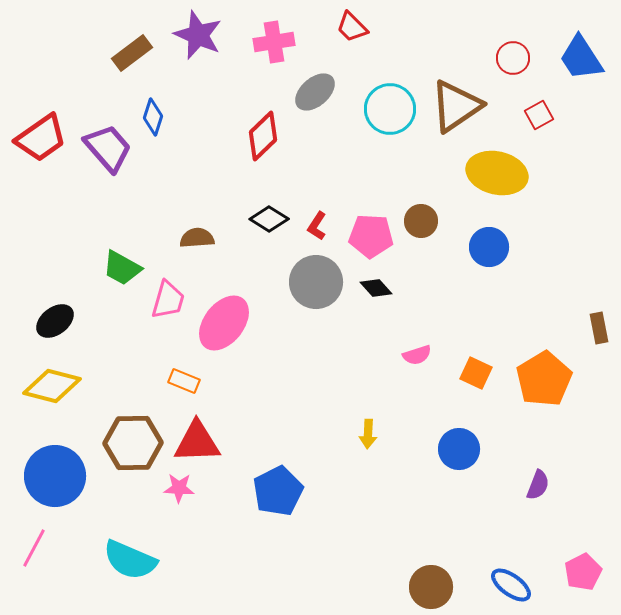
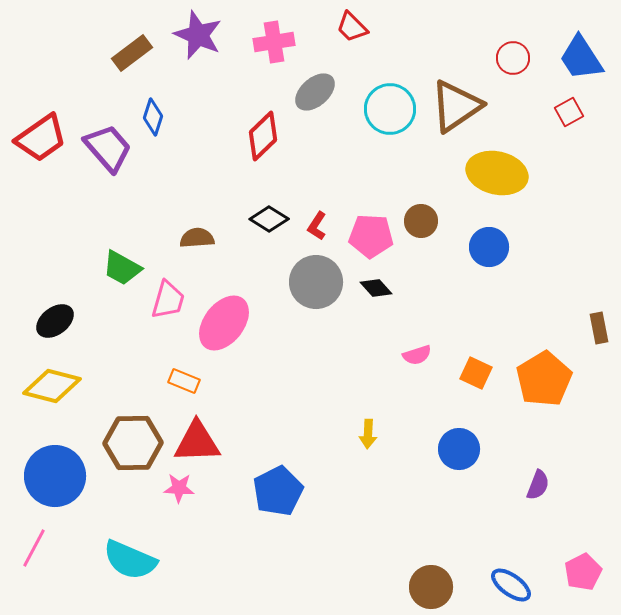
red square at (539, 115): moved 30 px right, 3 px up
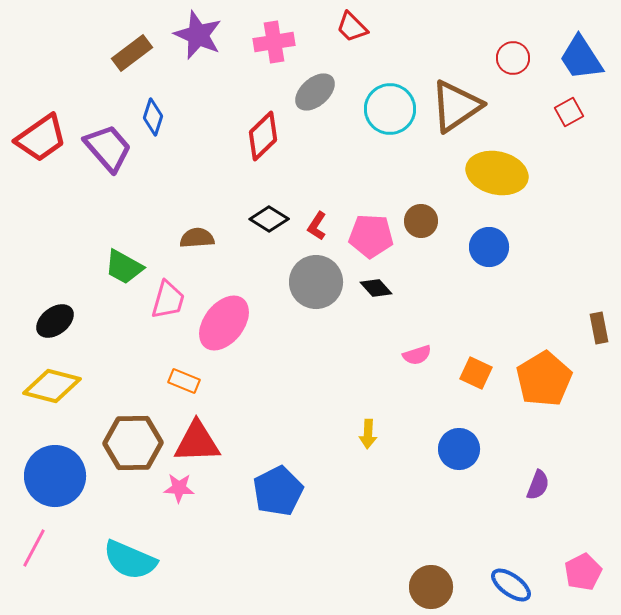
green trapezoid at (122, 268): moved 2 px right, 1 px up
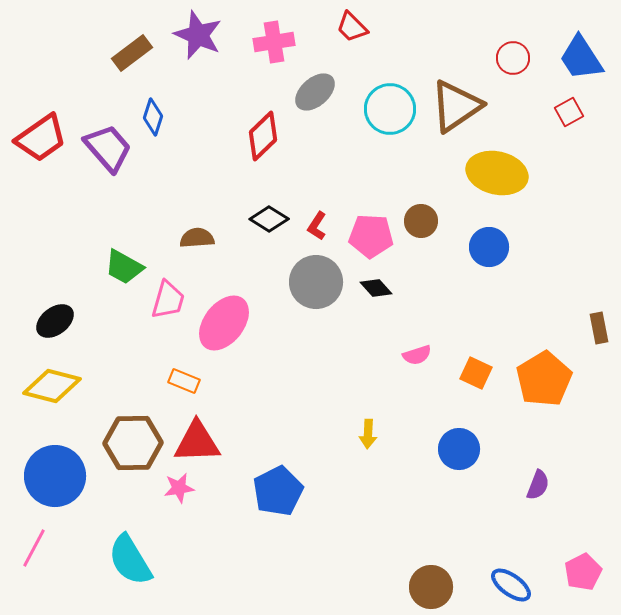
pink star at (179, 488): rotated 12 degrees counterclockwise
cyan semicircle at (130, 560): rotated 36 degrees clockwise
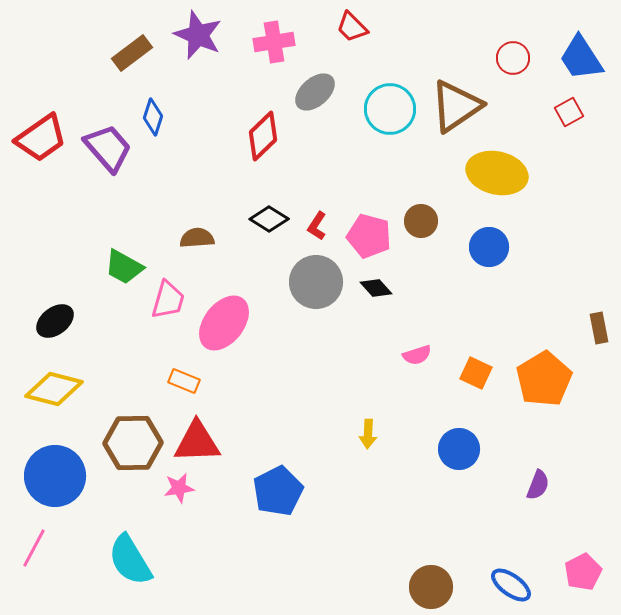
pink pentagon at (371, 236): moved 2 px left; rotated 12 degrees clockwise
yellow diamond at (52, 386): moved 2 px right, 3 px down
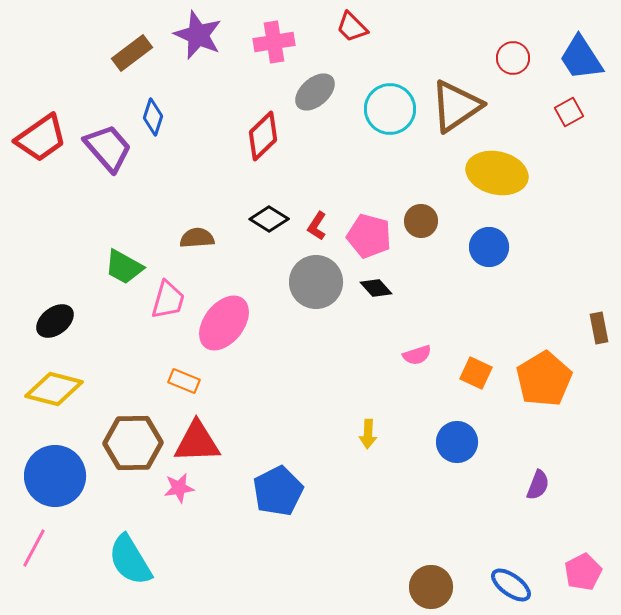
blue circle at (459, 449): moved 2 px left, 7 px up
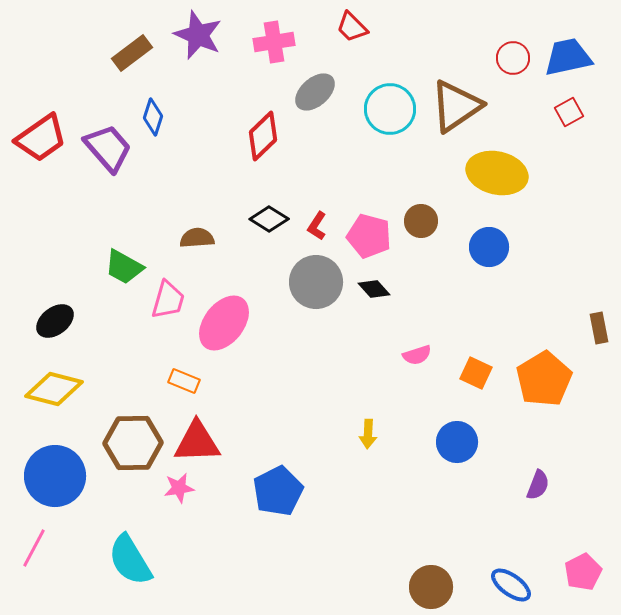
blue trapezoid at (581, 58): moved 13 px left, 1 px up; rotated 111 degrees clockwise
black diamond at (376, 288): moved 2 px left, 1 px down
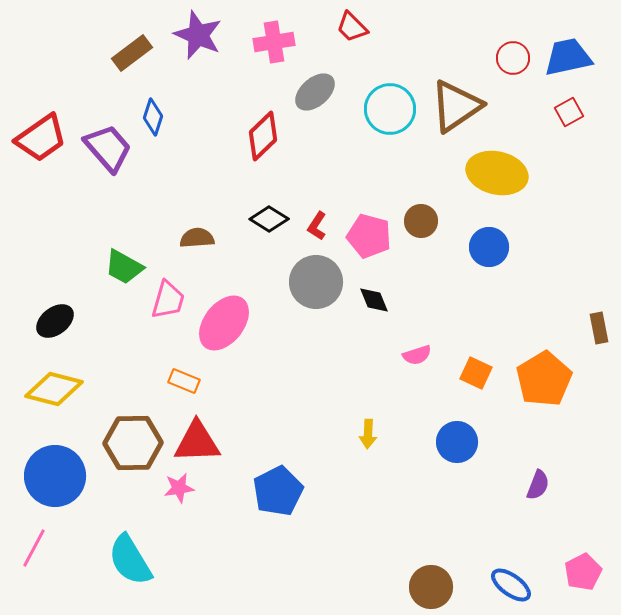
black diamond at (374, 289): moved 11 px down; rotated 20 degrees clockwise
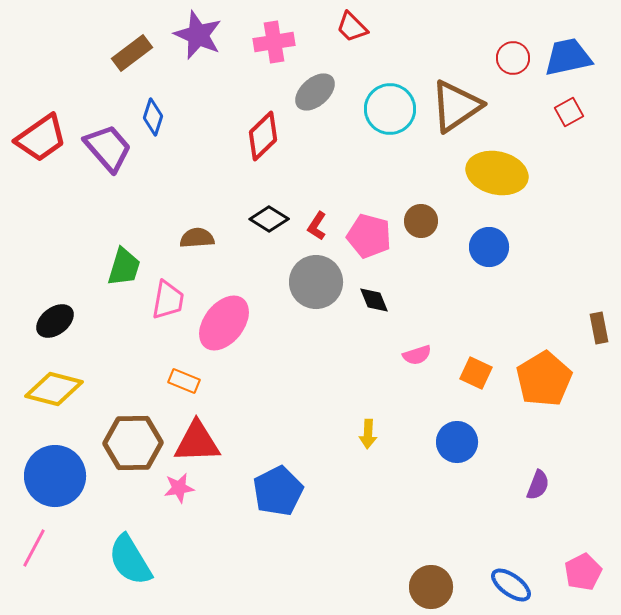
green trapezoid at (124, 267): rotated 102 degrees counterclockwise
pink trapezoid at (168, 300): rotated 6 degrees counterclockwise
